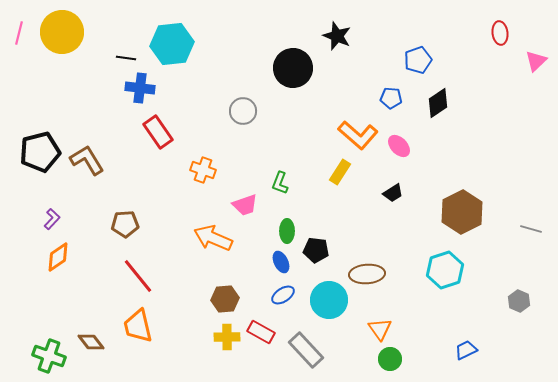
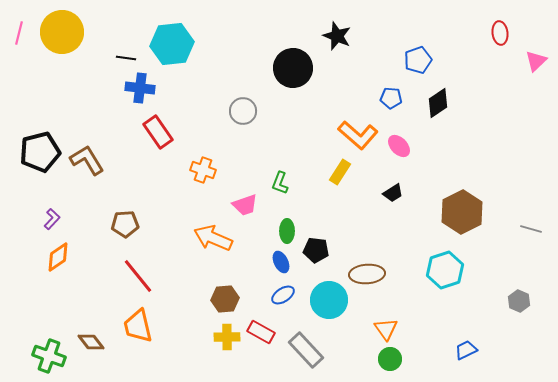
orange triangle at (380, 329): moved 6 px right
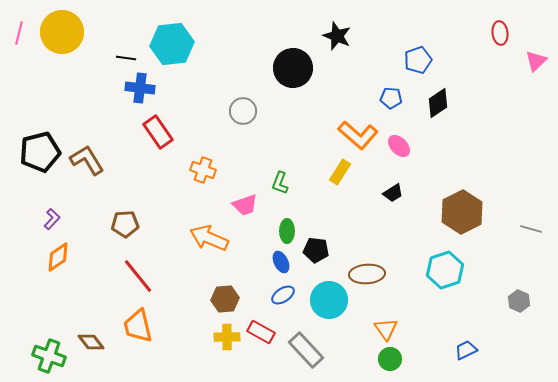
orange arrow at (213, 238): moved 4 px left
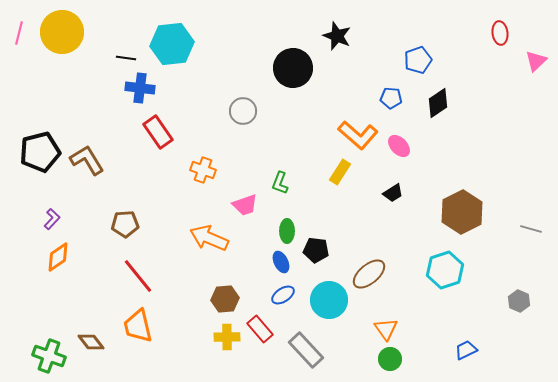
brown ellipse at (367, 274): moved 2 px right; rotated 36 degrees counterclockwise
red rectangle at (261, 332): moved 1 px left, 3 px up; rotated 20 degrees clockwise
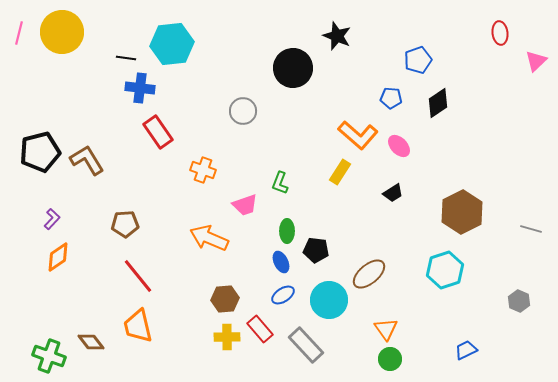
gray rectangle at (306, 350): moved 5 px up
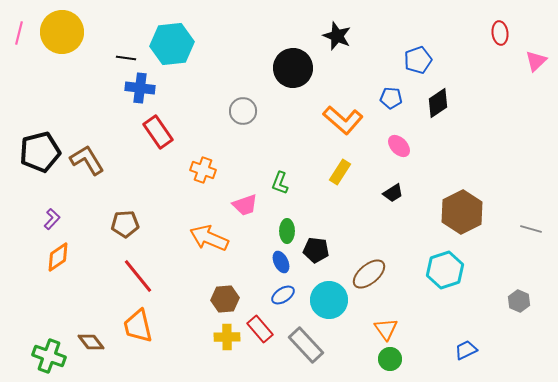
orange L-shape at (358, 135): moved 15 px left, 15 px up
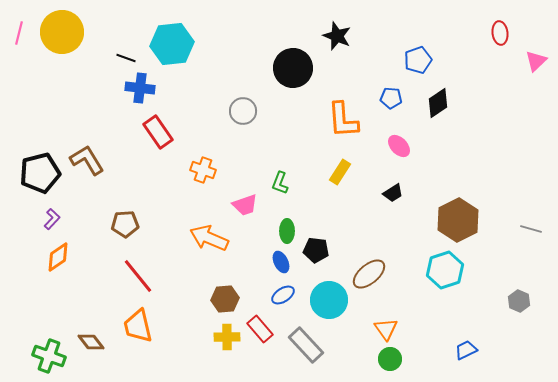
black line at (126, 58): rotated 12 degrees clockwise
orange L-shape at (343, 120): rotated 45 degrees clockwise
black pentagon at (40, 152): moved 21 px down
brown hexagon at (462, 212): moved 4 px left, 8 px down
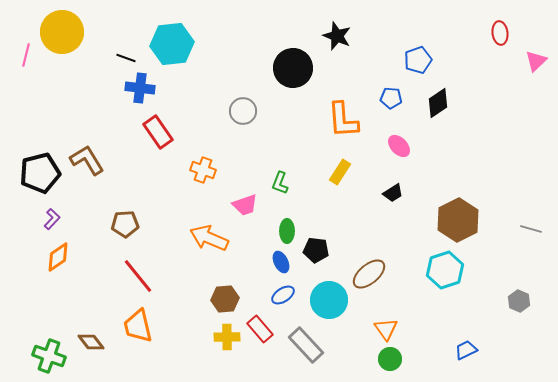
pink line at (19, 33): moved 7 px right, 22 px down
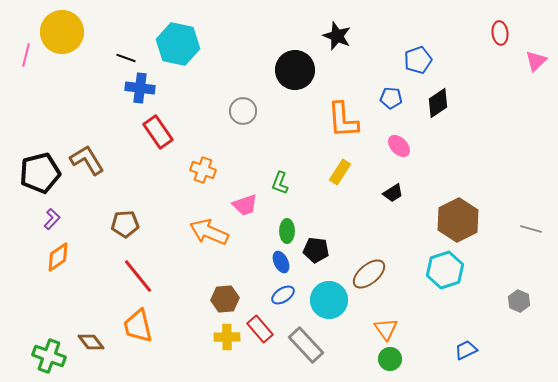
cyan hexagon at (172, 44): moved 6 px right; rotated 18 degrees clockwise
black circle at (293, 68): moved 2 px right, 2 px down
orange arrow at (209, 238): moved 6 px up
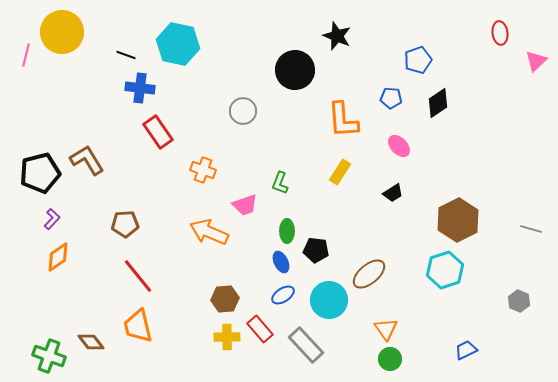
black line at (126, 58): moved 3 px up
